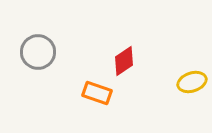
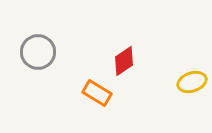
orange rectangle: rotated 12 degrees clockwise
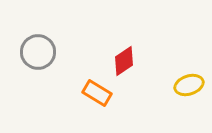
yellow ellipse: moved 3 px left, 3 px down
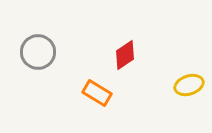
red diamond: moved 1 px right, 6 px up
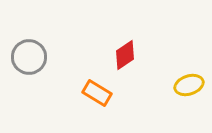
gray circle: moved 9 px left, 5 px down
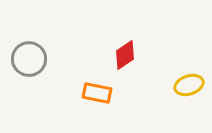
gray circle: moved 2 px down
orange rectangle: rotated 20 degrees counterclockwise
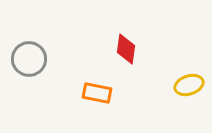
red diamond: moved 1 px right, 6 px up; rotated 48 degrees counterclockwise
